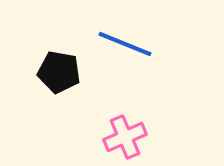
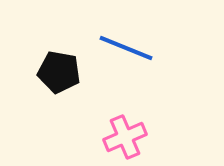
blue line: moved 1 px right, 4 px down
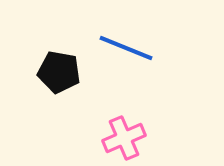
pink cross: moved 1 px left, 1 px down
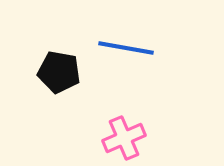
blue line: rotated 12 degrees counterclockwise
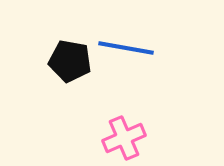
black pentagon: moved 11 px right, 11 px up
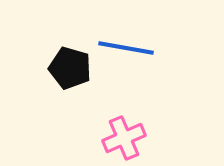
black pentagon: moved 7 px down; rotated 6 degrees clockwise
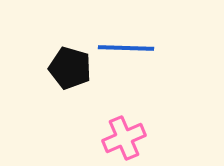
blue line: rotated 8 degrees counterclockwise
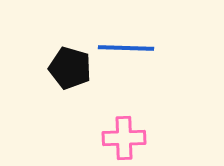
pink cross: rotated 21 degrees clockwise
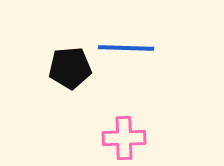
black pentagon: rotated 21 degrees counterclockwise
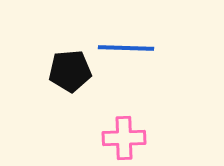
black pentagon: moved 3 px down
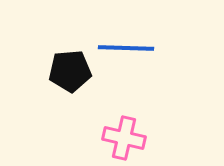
pink cross: rotated 15 degrees clockwise
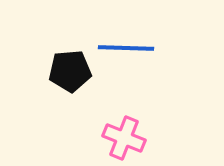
pink cross: rotated 9 degrees clockwise
